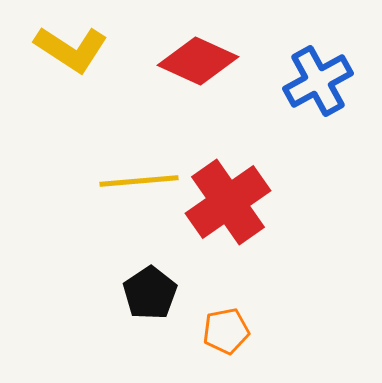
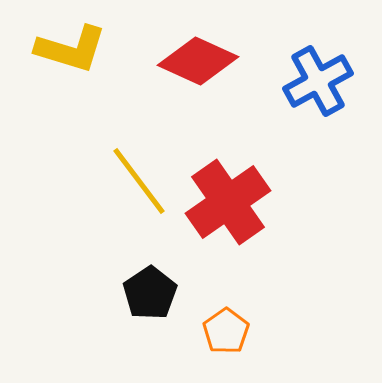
yellow L-shape: rotated 16 degrees counterclockwise
yellow line: rotated 58 degrees clockwise
orange pentagon: rotated 24 degrees counterclockwise
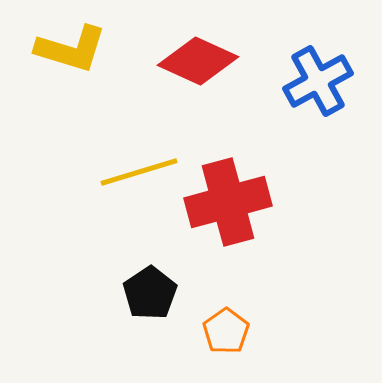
yellow line: moved 9 px up; rotated 70 degrees counterclockwise
red cross: rotated 20 degrees clockwise
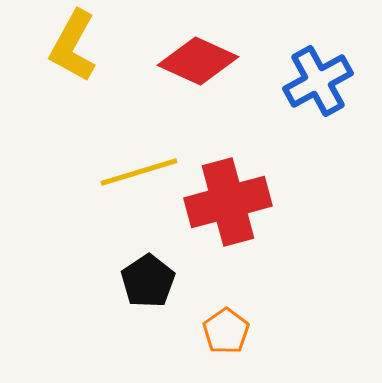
yellow L-shape: moved 2 px right, 3 px up; rotated 102 degrees clockwise
black pentagon: moved 2 px left, 12 px up
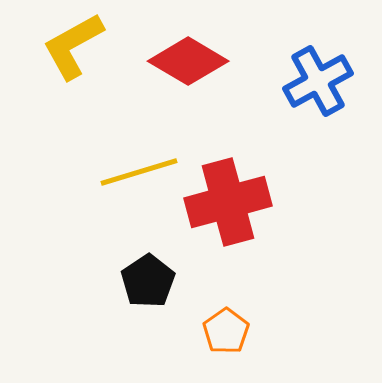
yellow L-shape: rotated 32 degrees clockwise
red diamond: moved 10 px left; rotated 6 degrees clockwise
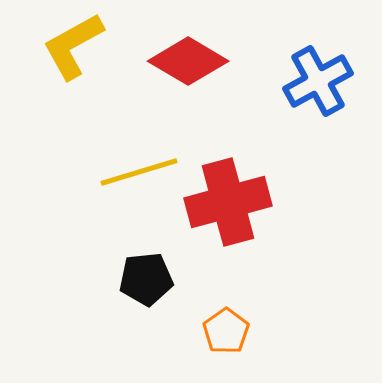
black pentagon: moved 2 px left, 2 px up; rotated 28 degrees clockwise
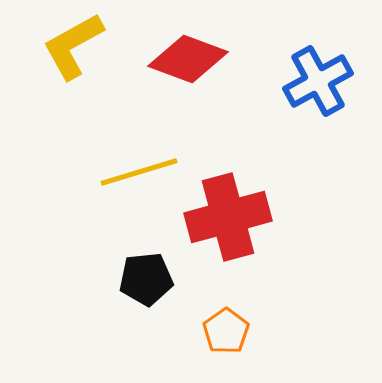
red diamond: moved 2 px up; rotated 10 degrees counterclockwise
red cross: moved 15 px down
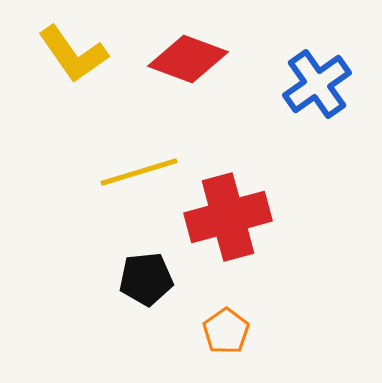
yellow L-shape: moved 8 px down; rotated 96 degrees counterclockwise
blue cross: moved 1 px left, 3 px down; rotated 6 degrees counterclockwise
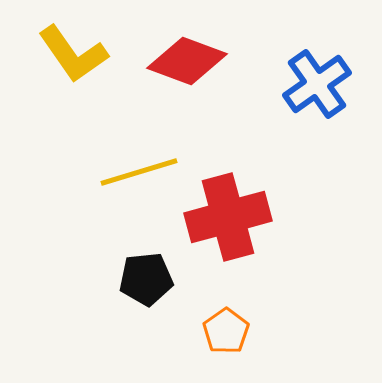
red diamond: moved 1 px left, 2 px down
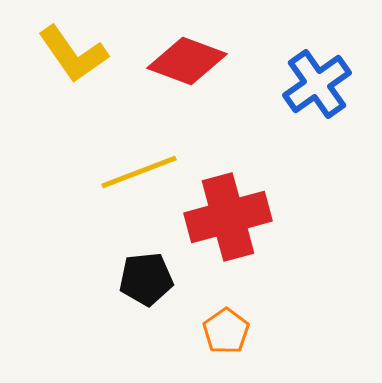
yellow line: rotated 4 degrees counterclockwise
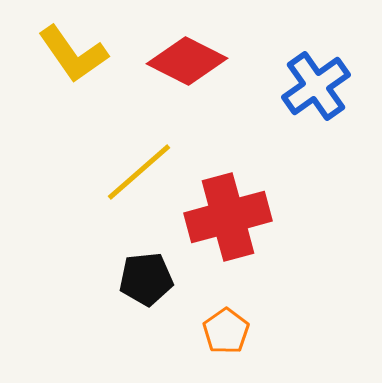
red diamond: rotated 6 degrees clockwise
blue cross: moved 1 px left, 2 px down
yellow line: rotated 20 degrees counterclockwise
